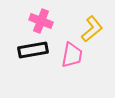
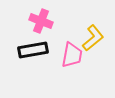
yellow L-shape: moved 1 px right, 9 px down
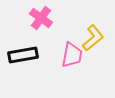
pink cross: moved 3 px up; rotated 15 degrees clockwise
black rectangle: moved 10 px left, 5 px down
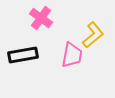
yellow L-shape: moved 3 px up
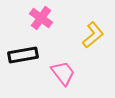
pink trapezoid: moved 9 px left, 18 px down; rotated 48 degrees counterclockwise
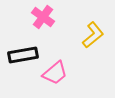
pink cross: moved 2 px right, 1 px up
pink trapezoid: moved 8 px left; rotated 88 degrees clockwise
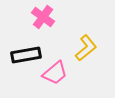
yellow L-shape: moved 7 px left, 13 px down
black rectangle: moved 3 px right
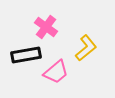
pink cross: moved 3 px right, 10 px down
pink trapezoid: moved 1 px right, 1 px up
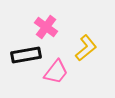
pink trapezoid: rotated 12 degrees counterclockwise
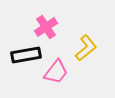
pink cross: rotated 20 degrees clockwise
